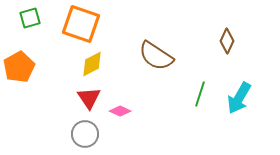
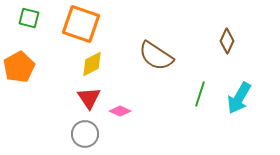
green square: moved 1 px left; rotated 30 degrees clockwise
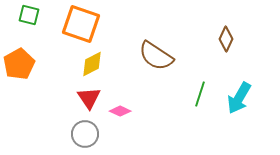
green square: moved 3 px up
brown diamond: moved 1 px left, 2 px up
orange pentagon: moved 3 px up
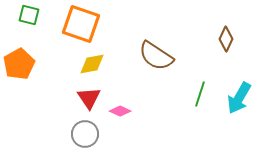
yellow diamond: rotated 16 degrees clockwise
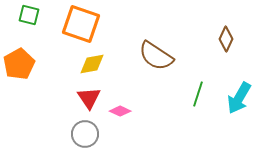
green line: moved 2 px left
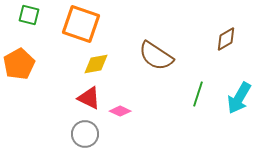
brown diamond: rotated 35 degrees clockwise
yellow diamond: moved 4 px right
red triangle: rotated 30 degrees counterclockwise
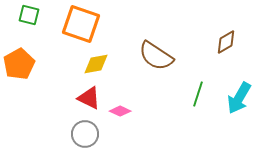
brown diamond: moved 3 px down
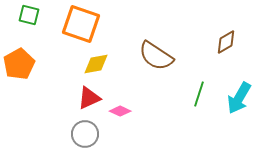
green line: moved 1 px right
red triangle: rotated 50 degrees counterclockwise
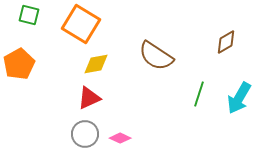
orange square: rotated 12 degrees clockwise
pink diamond: moved 27 px down
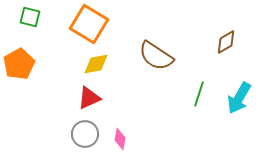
green square: moved 1 px right, 2 px down
orange square: moved 8 px right
pink diamond: moved 1 px down; rotated 75 degrees clockwise
